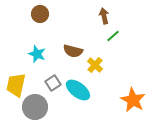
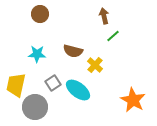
cyan star: rotated 18 degrees counterclockwise
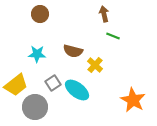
brown arrow: moved 2 px up
green line: rotated 64 degrees clockwise
yellow trapezoid: rotated 140 degrees counterclockwise
cyan ellipse: moved 1 px left
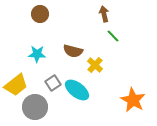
green line: rotated 24 degrees clockwise
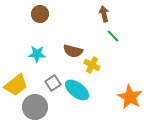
yellow cross: moved 3 px left; rotated 14 degrees counterclockwise
orange star: moved 3 px left, 3 px up
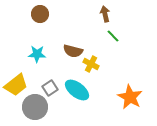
brown arrow: moved 1 px right
yellow cross: moved 1 px left, 1 px up
gray square: moved 3 px left, 5 px down
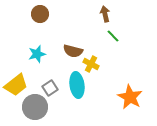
cyan star: rotated 18 degrees counterclockwise
cyan ellipse: moved 5 px up; rotated 45 degrees clockwise
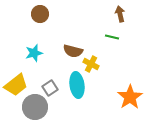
brown arrow: moved 15 px right
green line: moved 1 px left, 1 px down; rotated 32 degrees counterclockwise
cyan star: moved 3 px left, 1 px up
orange star: rotated 10 degrees clockwise
